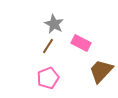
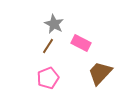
brown trapezoid: moved 1 px left, 2 px down
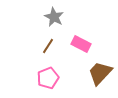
gray star: moved 7 px up
pink rectangle: moved 1 px down
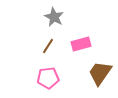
pink rectangle: rotated 42 degrees counterclockwise
brown trapezoid: rotated 8 degrees counterclockwise
pink pentagon: rotated 15 degrees clockwise
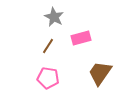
pink rectangle: moved 6 px up
pink pentagon: rotated 15 degrees clockwise
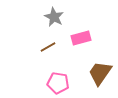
brown line: moved 1 px down; rotated 28 degrees clockwise
pink pentagon: moved 10 px right, 5 px down
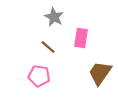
pink rectangle: rotated 66 degrees counterclockwise
brown line: rotated 70 degrees clockwise
pink pentagon: moved 19 px left, 7 px up
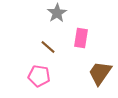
gray star: moved 3 px right, 4 px up; rotated 12 degrees clockwise
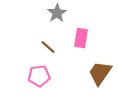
pink pentagon: rotated 15 degrees counterclockwise
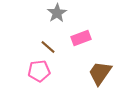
pink rectangle: rotated 60 degrees clockwise
pink pentagon: moved 5 px up
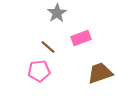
brown trapezoid: rotated 36 degrees clockwise
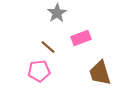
brown trapezoid: rotated 88 degrees counterclockwise
